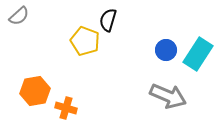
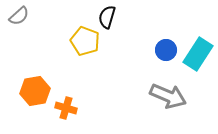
black semicircle: moved 1 px left, 3 px up
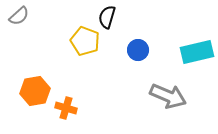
blue circle: moved 28 px left
cyan rectangle: moved 1 px left, 2 px up; rotated 44 degrees clockwise
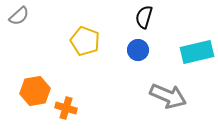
black semicircle: moved 37 px right
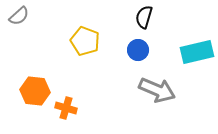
orange hexagon: rotated 16 degrees clockwise
gray arrow: moved 11 px left, 6 px up
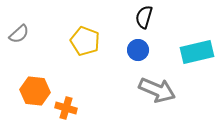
gray semicircle: moved 18 px down
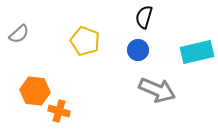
orange cross: moved 7 px left, 3 px down
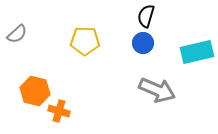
black semicircle: moved 2 px right, 1 px up
gray semicircle: moved 2 px left
yellow pentagon: rotated 20 degrees counterclockwise
blue circle: moved 5 px right, 7 px up
orange hexagon: rotated 8 degrees clockwise
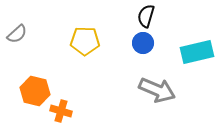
orange cross: moved 2 px right
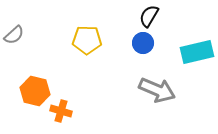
black semicircle: moved 3 px right; rotated 15 degrees clockwise
gray semicircle: moved 3 px left, 1 px down
yellow pentagon: moved 2 px right, 1 px up
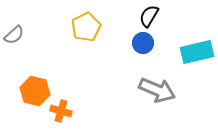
yellow pentagon: moved 1 px left, 13 px up; rotated 28 degrees counterclockwise
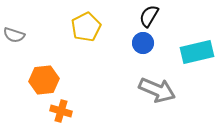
gray semicircle: rotated 60 degrees clockwise
orange hexagon: moved 9 px right, 11 px up; rotated 20 degrees counterclockwise
